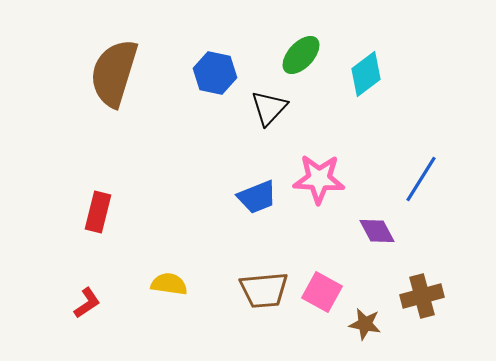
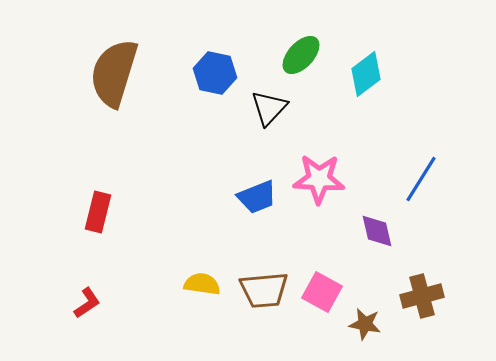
purple diamond: rotated 15 degrees clockwise
yellow semicircle: moved 33 px right
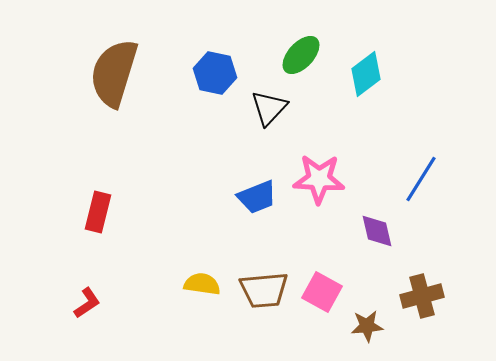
brown star: moved 2 px right, 2 px down; rotated 16 degrees counterclockwise
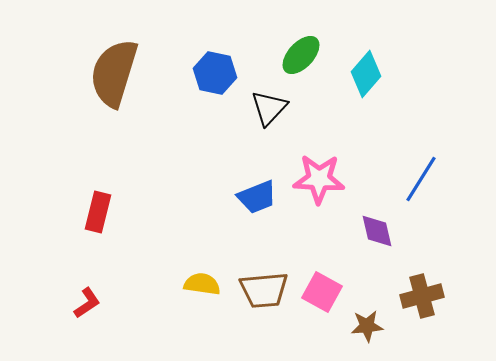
cyan diamond: rotated 12 degrees counterclockwise
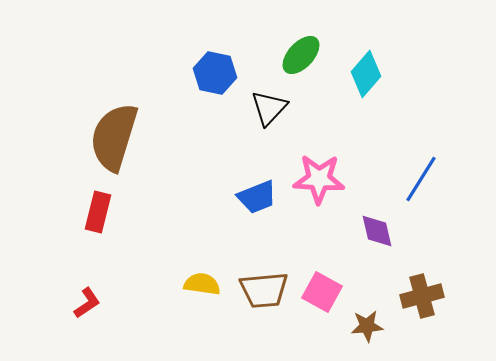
brown semicircle: moved 64 px down
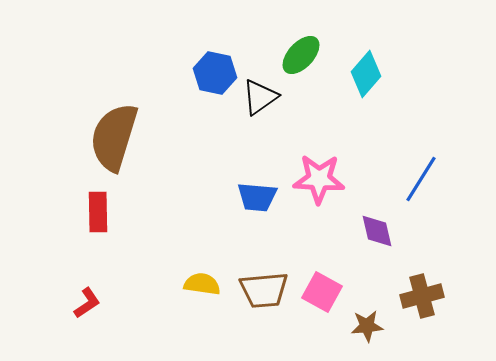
black triangle: moved 9 px left, 11 px up; rotated 12 degrees clockwise
blue trapezoid: rotated 27 degrees clockwise
red rectangle: rotated 15 degrees counterclockwise
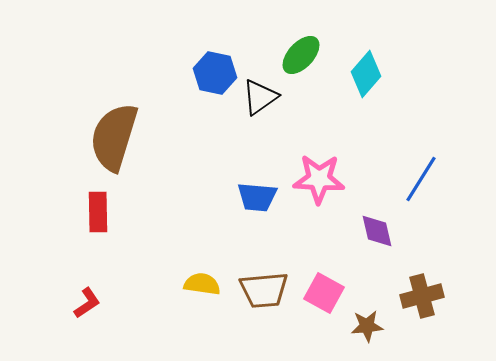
pink square: moved 2 px right, 1 px down
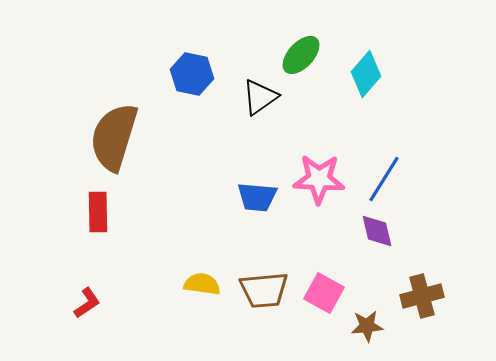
blue hexagon: moved 23 px left, 1 px down
blue line: moved 37 px left
